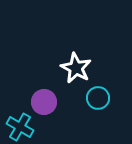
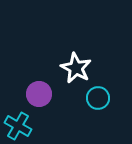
purple circle: moved 5 px left, 8 px up
cyan cross: moved 2 px left, 1 px up
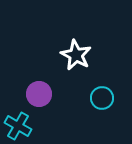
white star: moved 13 px up
cyan circle: moved 4 px right
